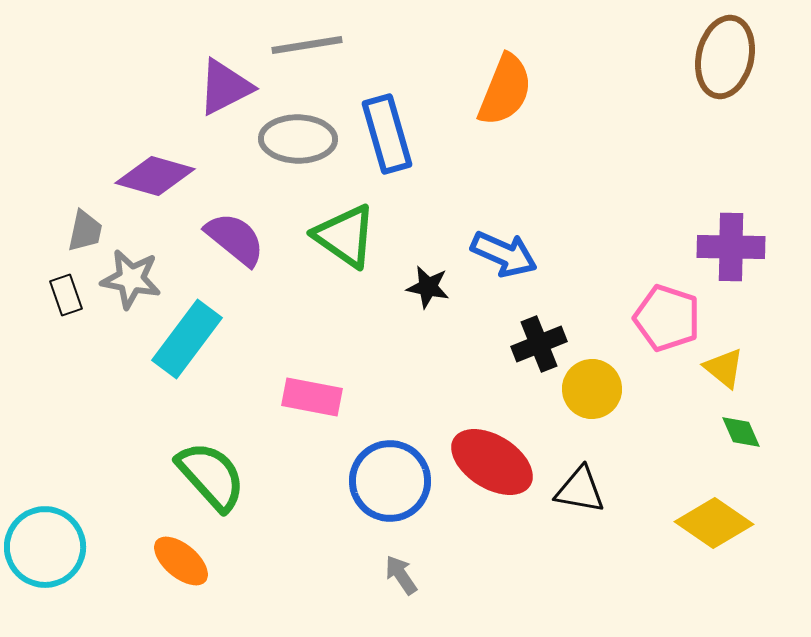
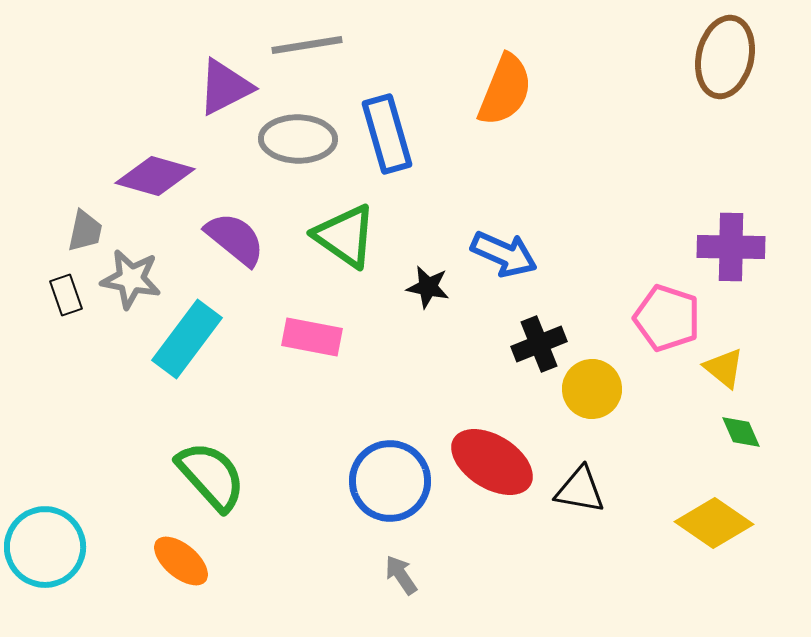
pink rectangle: moved 60 px up
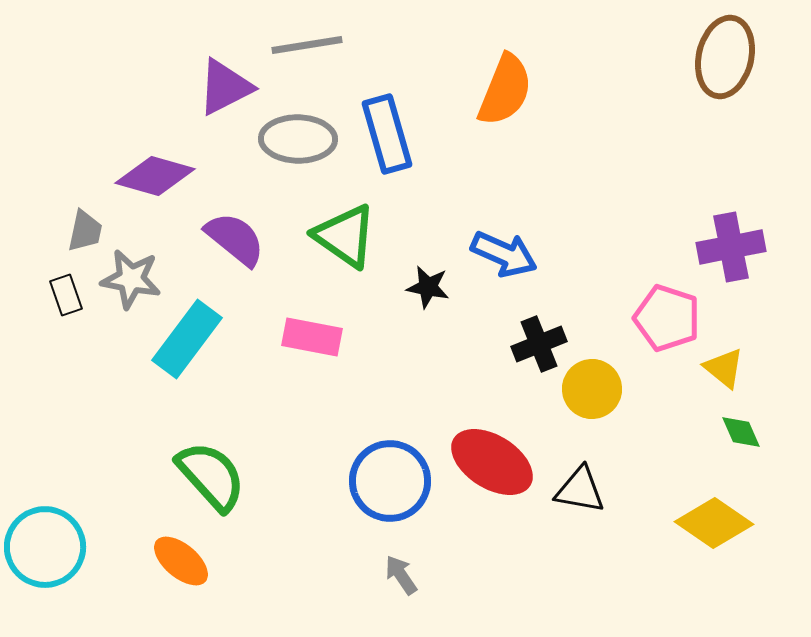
purple cross: rotated 12 degrees counterclockwise
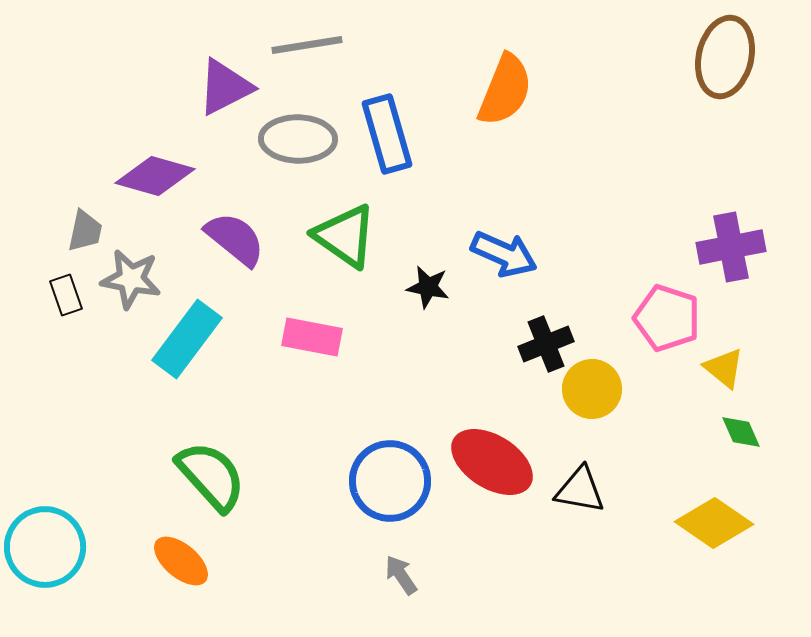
black cross: moved 7 px right
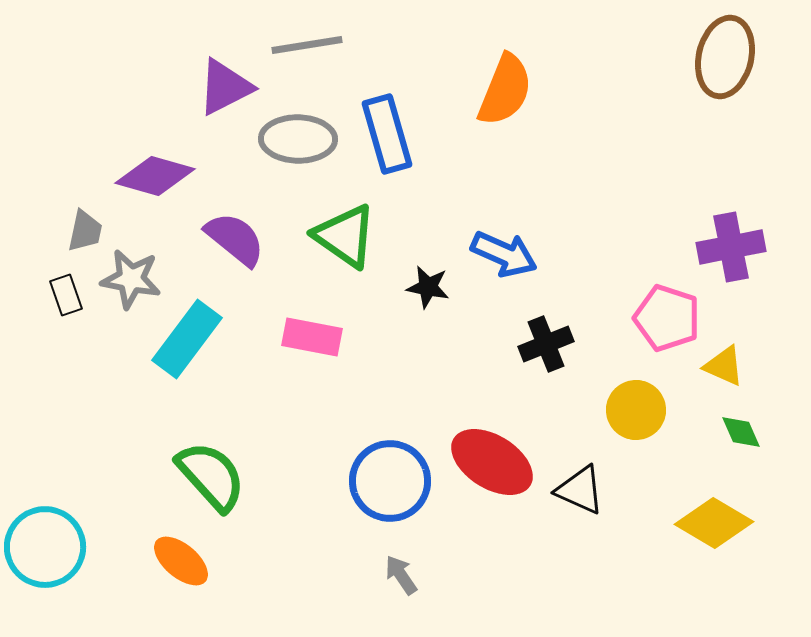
yellow triangle: moved 2 px up; rotated 15 degrees counterclockwise
yellow circle: moved 44 px right, 21 px down
black triangle: rotated 14 degrees clockwise
yellow diamond: rotated 4 degrees counterclockwise
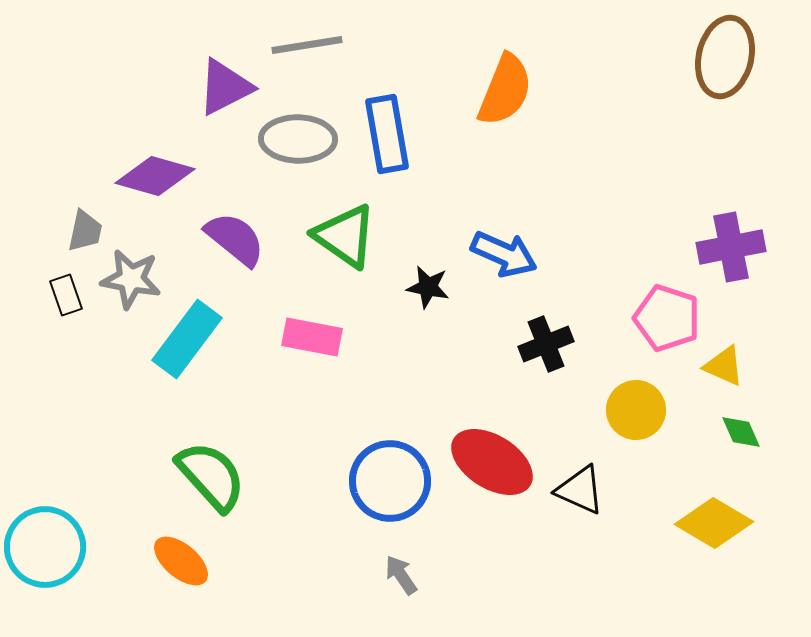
blue rectangle: rotated 6 degrees clockwise
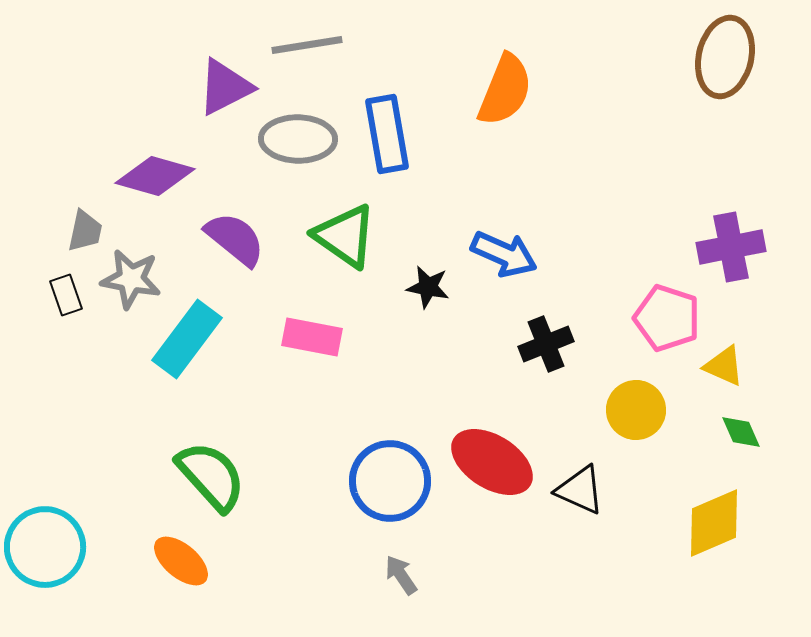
yellow diamond: rotated 54 degrees counterclockwise
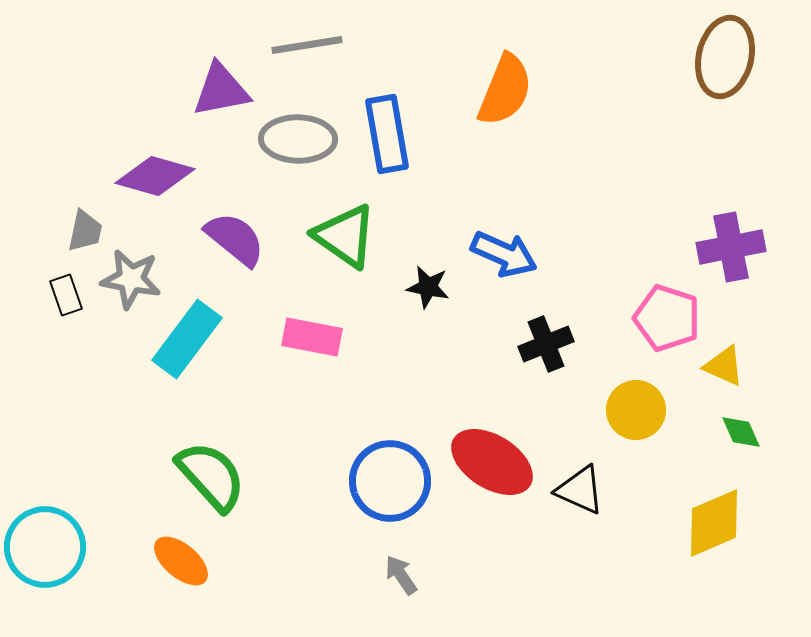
purple triangle: moved 4 px left, 3 px down; rotated 16 degrees clockwise
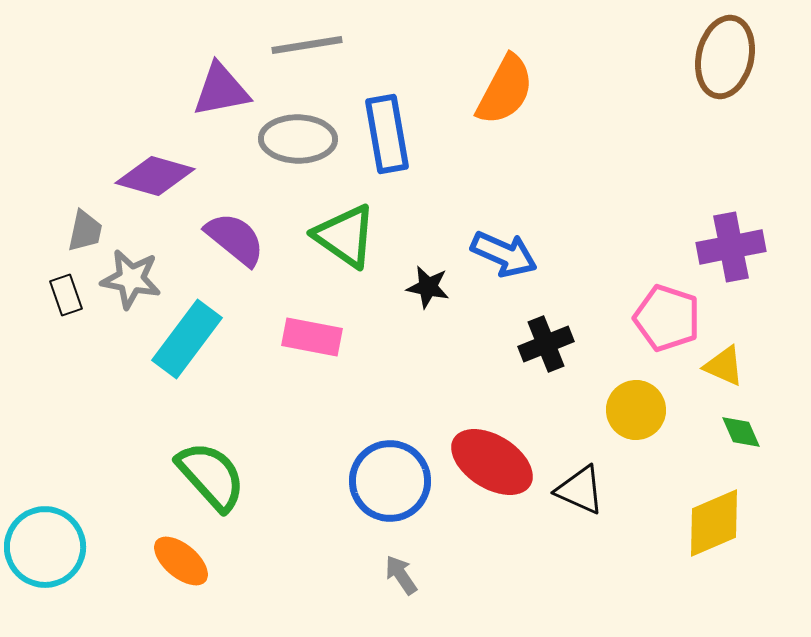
orange semicircle: rotated 6 degrees clockwise
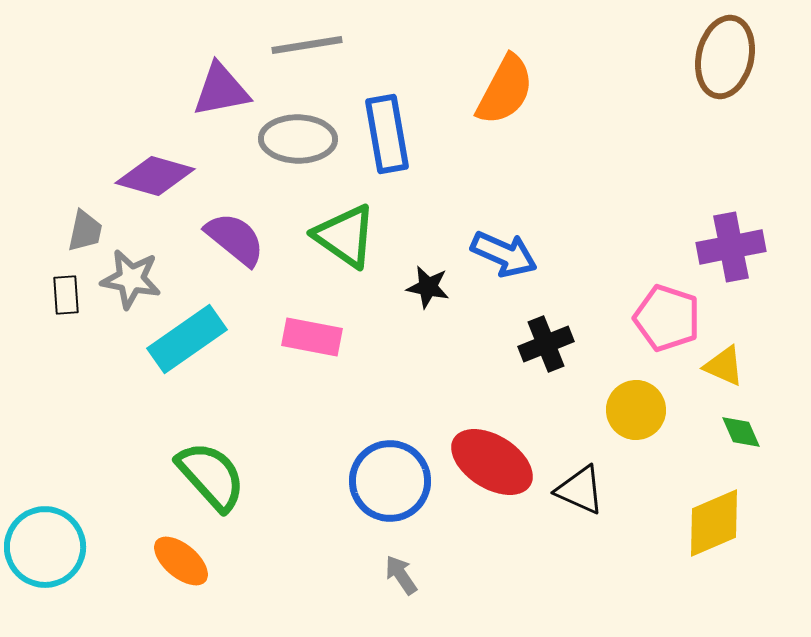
black rectangle: rotated 15 degrees clockwise
cyan rectangle: rotated 18 degrees clockwise
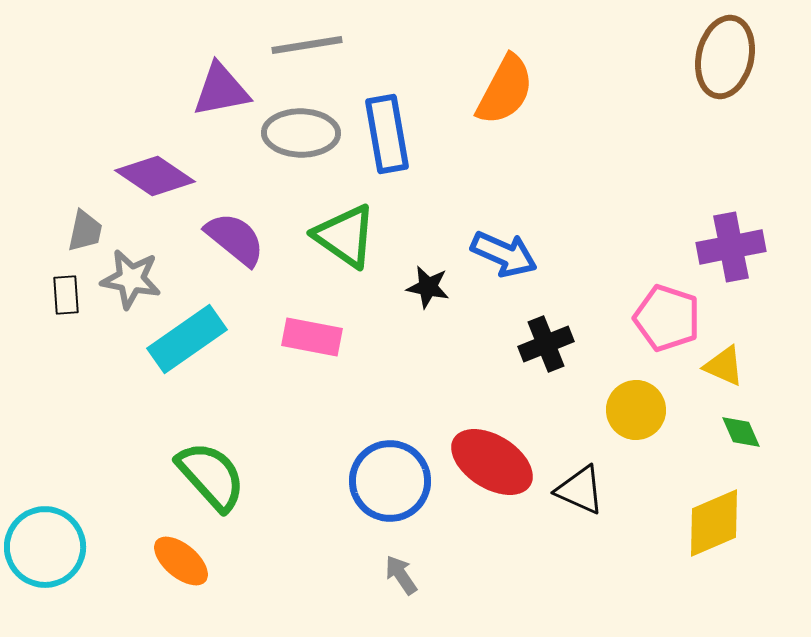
gray ellipse: moved 3 px right, 6 px up
purple diamond: rotated 18 degrees clockwise
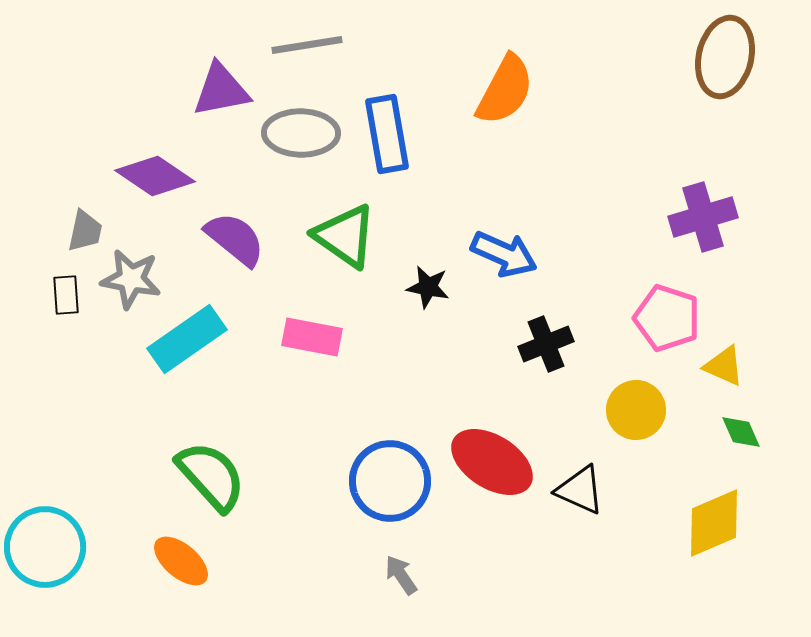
purple cross: moved 28 px left, 30 px up; rotated 6 degrees counterclockwise
